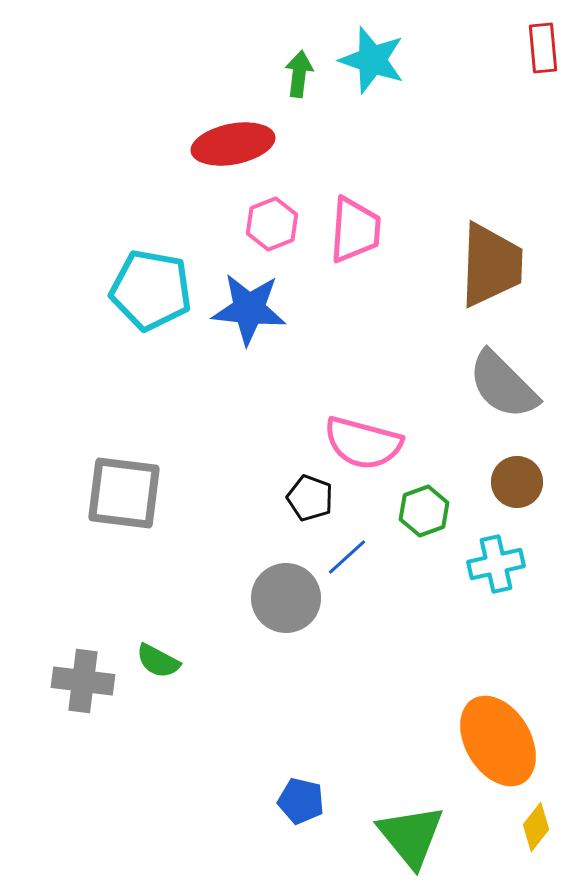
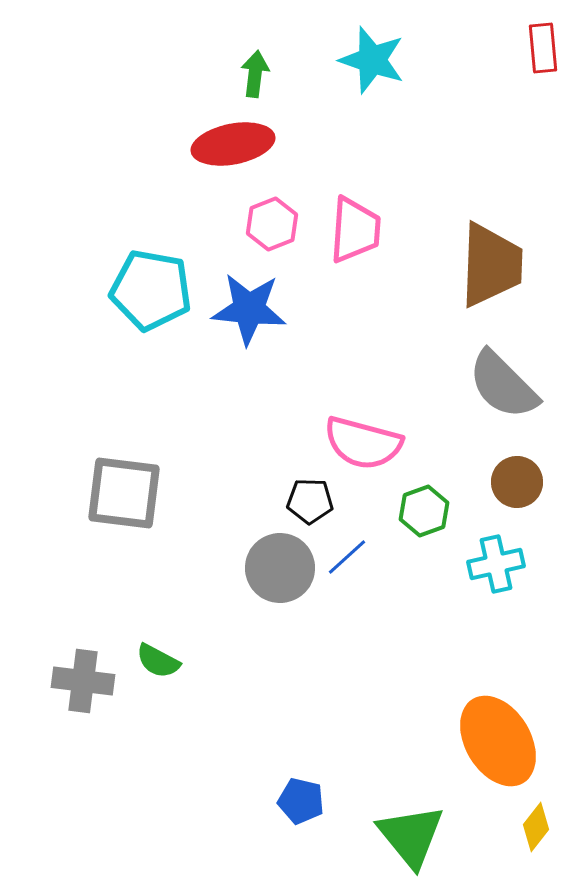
green arrow: moved 44 px left
black pentagon: moved 3 px down; rotated 18 degrees counterclockwise
gray circle: moved 6 px left, 30 px up
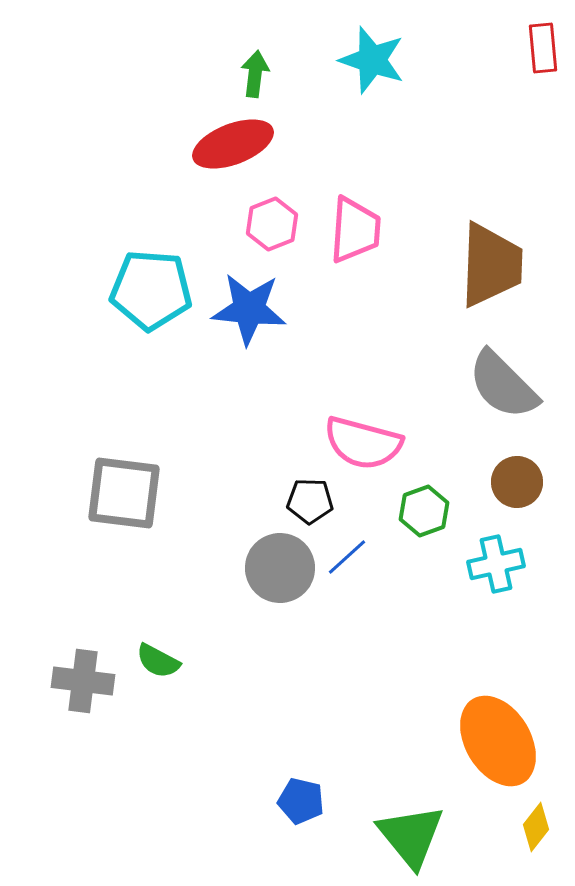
red ellipse: rotated 10 degrees counterclockwise
cyan pentagon: rotated 6 degrees counterclockwise
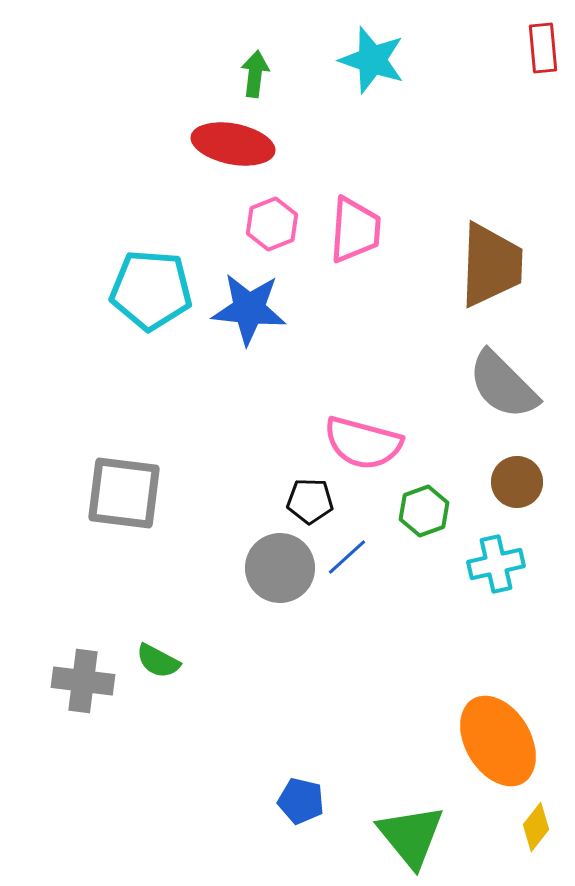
red ellipse: rotated 32 degrees clockwise
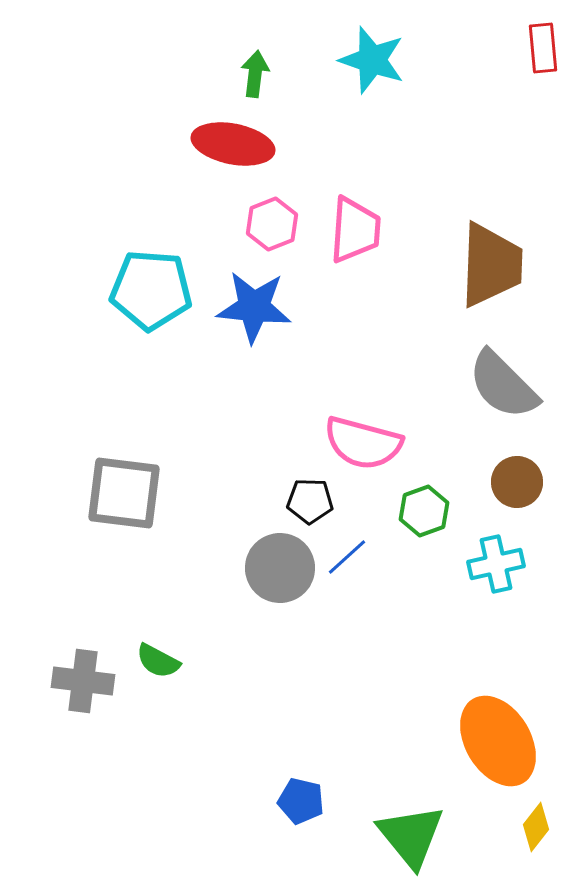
blue star: moved 5 px right, 2 px up
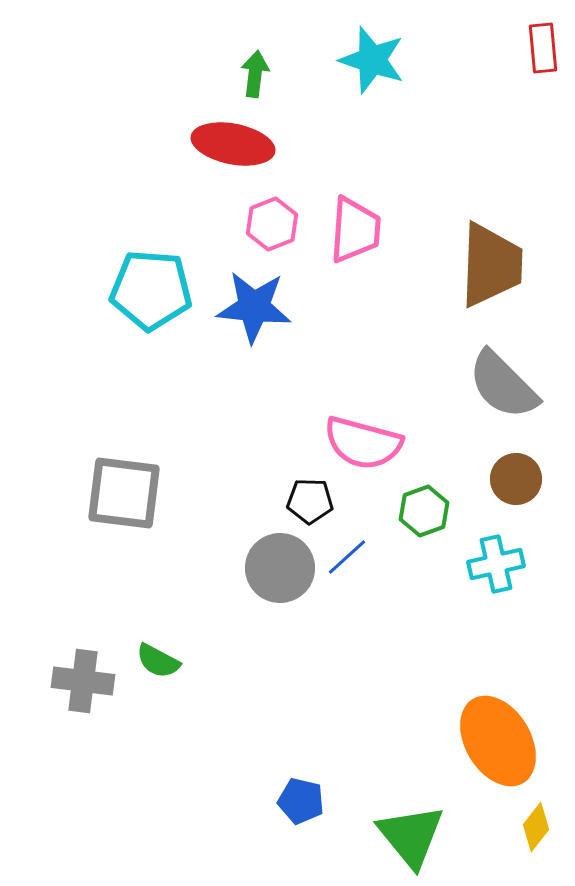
brown circle: moved 1 px left, 3 px up
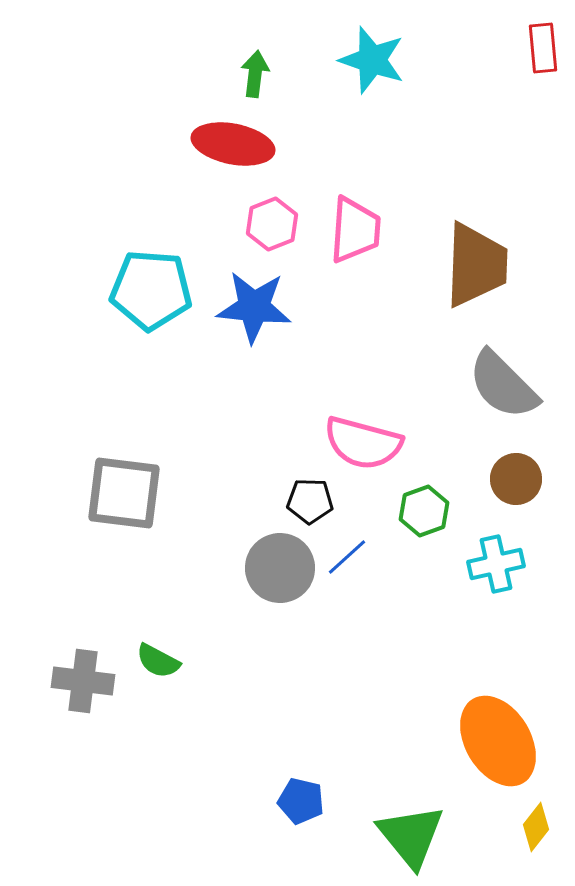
brown trapezoid: moved 15 px left
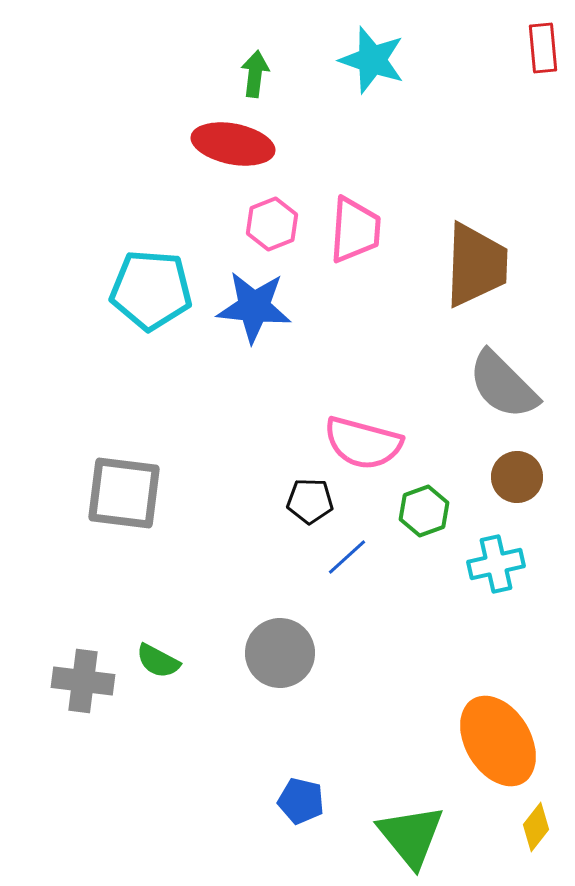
brown circle: moved 1 px right, 2 px up
gray circle: moved 85 px down
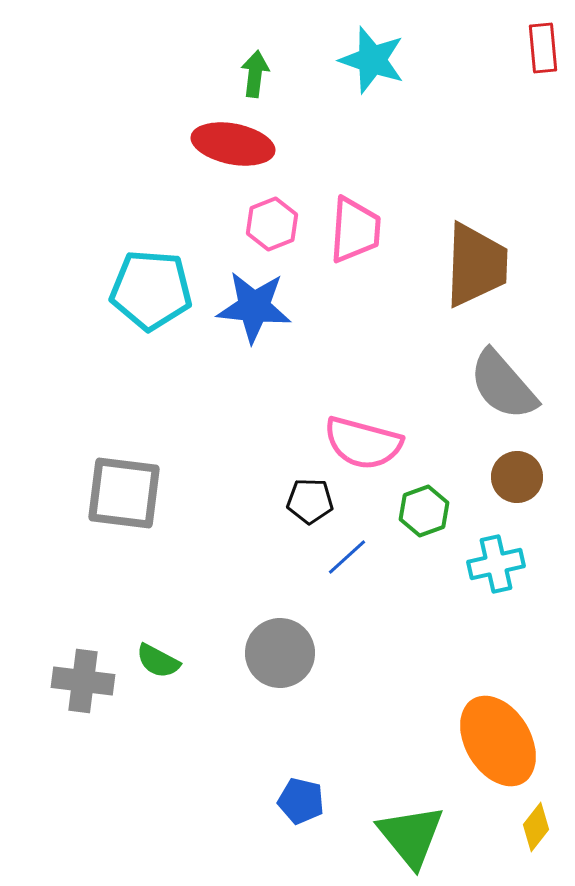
gray semicircle: rotated 4 degrees clockwise
